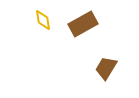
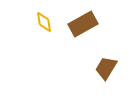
yellow diamond: moved 1 px right, 2 px down
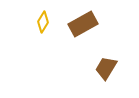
yellow diamond: moved 1 px left; rotated 40 degrees clockwise
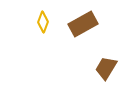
yellow diamond: rotated 10 degrees counterclockwise
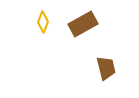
brown trapezoid: rotated 135 degrees clockwise
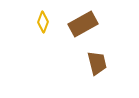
brown trapezoid: moved 9 px left, 5 px up
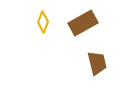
brown rectangle: moved 1 px up
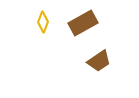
brown trapezoid: moved 2 px right, 2 px up; rotated 70 degrees clockwise
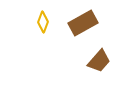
brown trapezoid: rotated 15 degrees counterclockwise
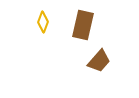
brown rectangle: moved 2 px down; rotated 48 degrees counterclockwise
